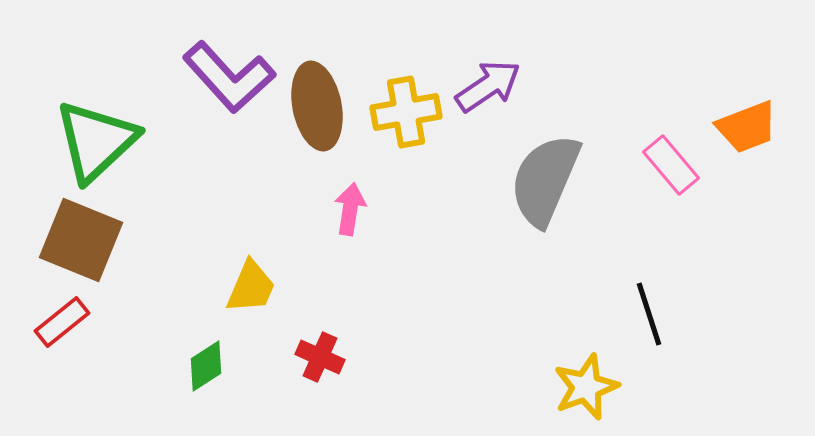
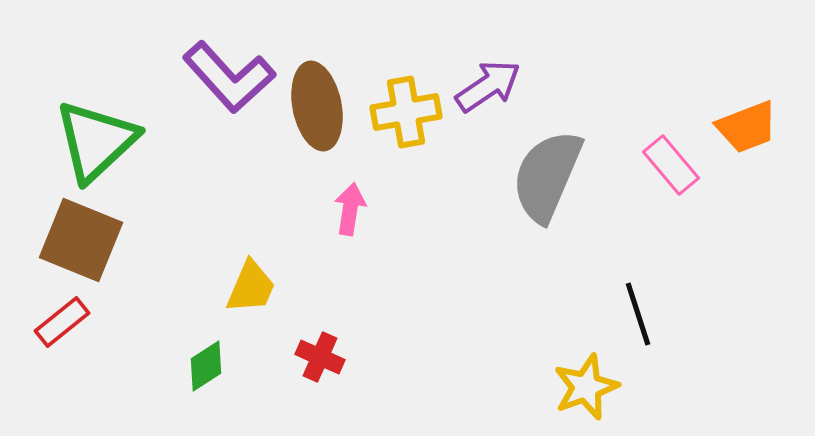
gray semicircle: moved 2 px right, 4 px up
black line: moved 11 px left
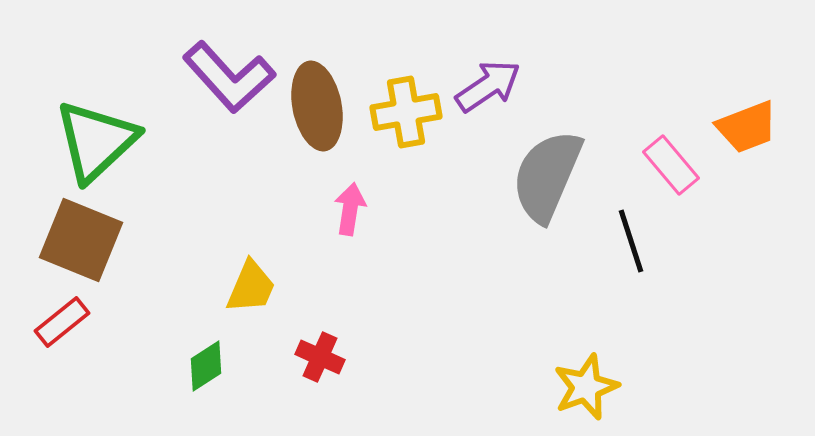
black line: moved 7 px left, 73 px up
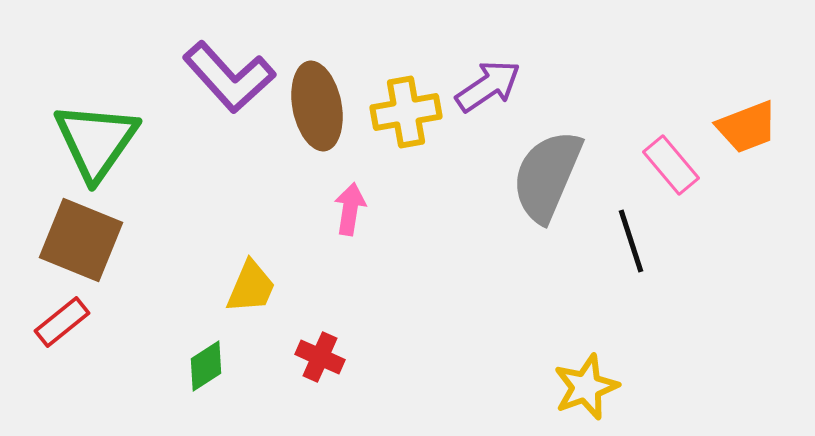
green triangle: rotated 12 degrees counterclockwise
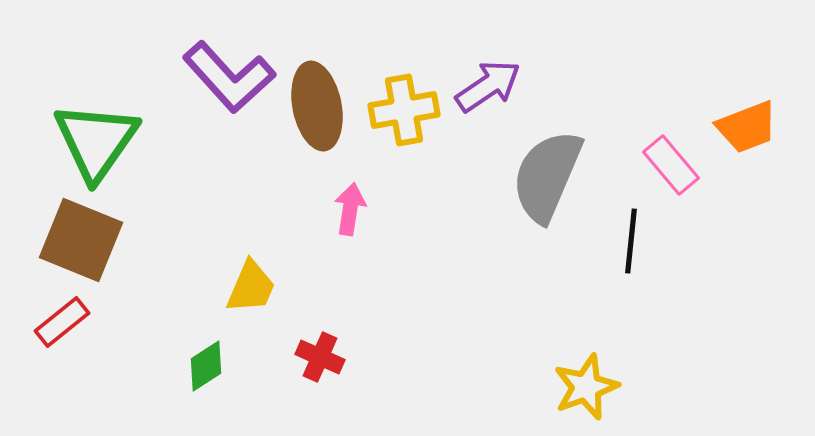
yellow cross: moved 2 px left, 2 px up
black line: rotated 24 degrees clockwise
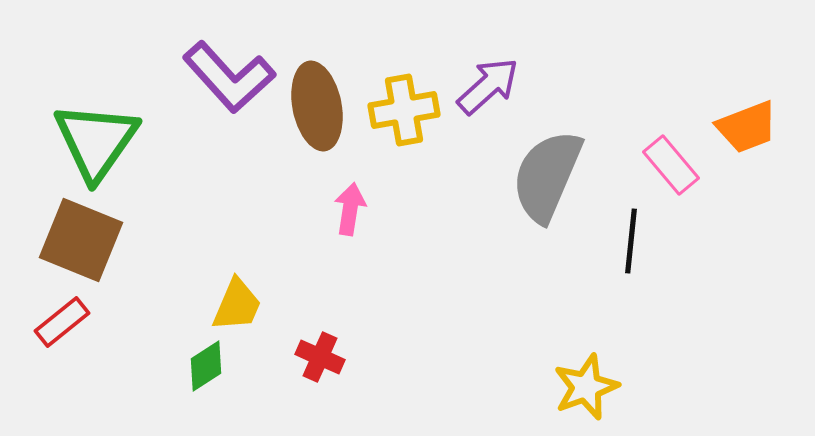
purple arrow: rotated 8 degrees counterclockwise
yellow trapezoid: moved 14 px left, 18 px down
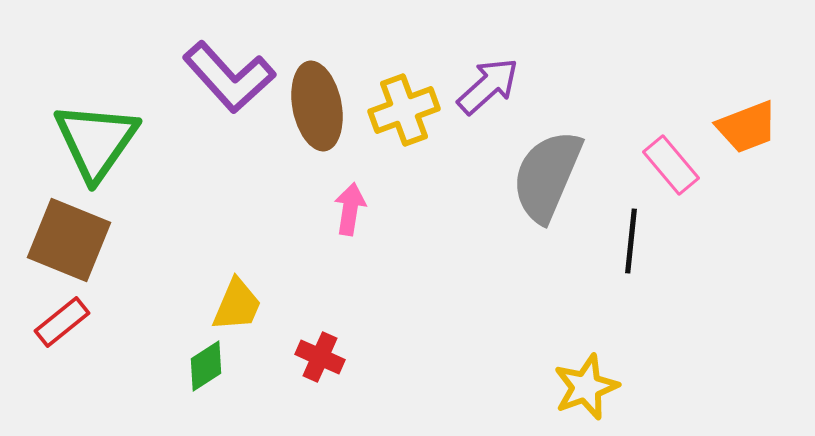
yellow cross: rotated 10 degrees counterclockwise
brown square: moved 12 px left
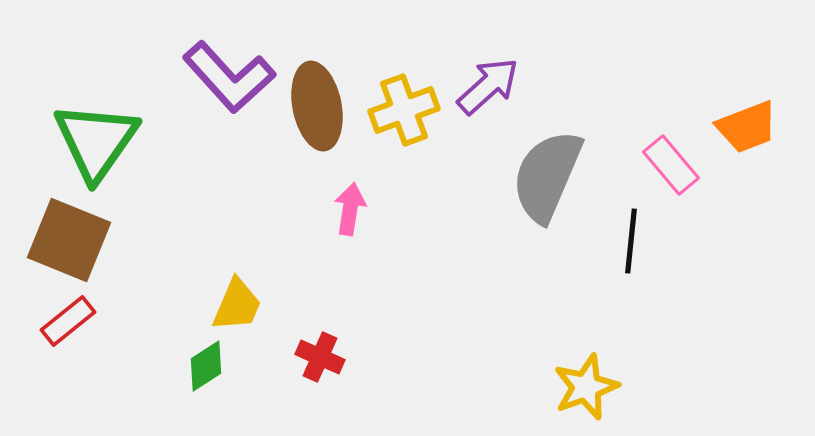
red rectangle: moved 6 px right, 1 px up
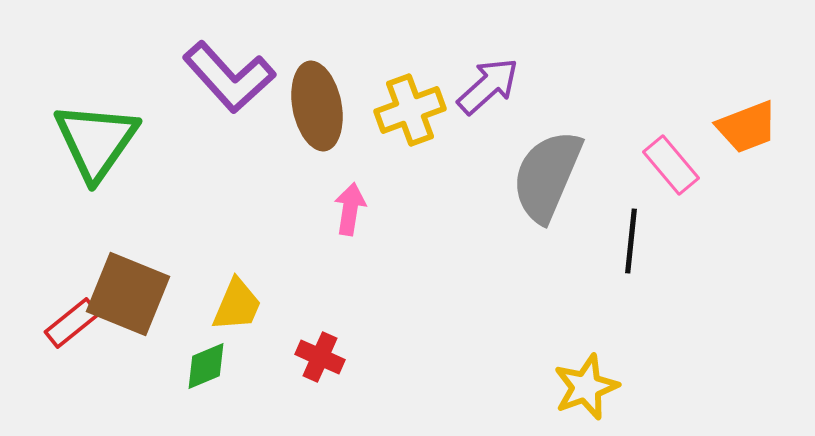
yellow cross: moved 6 px right
brown square: moved 59 px right, 54 px down
red rectangle: moved 4 px right, 2 px down
green diamond: rotated 10 degrees clockwise
